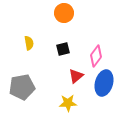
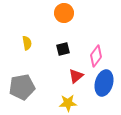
yellow semicircle: moved 2 px left
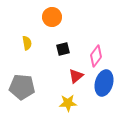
orange circle: moved 12 px left, 4 px down
gray pentagon: rotated 15 degrees clockwise
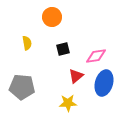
pink diamond: rotated 45 degrees clockwise
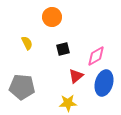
yellow semicircle: rotated 16 degrees counterclockwise
pink diamond: rotated 20 degrees counterclockwise
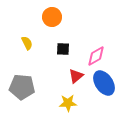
black square: rotated 16 degrees clockwise
blue ellipse: rotated 50 degrees counterclockwise
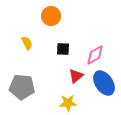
orange circle: moved 1 px left, 1 px up
pink diamond: moved 1 px left, 1 px up
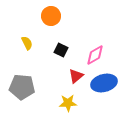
black square: moved 2 px left, 1 px down; rotated 24 degrees clockwise
blue ellipse: rotated 70 degrees counterclockwise
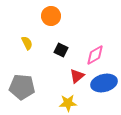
red triangle: moved 1 px right
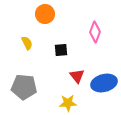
orange circle: moved 6 px left, 2 px up
black square: rotated 32 degrees counterclockwise
pink diamond: moved 23 px up; rotated 40 degrees counterclockwise
red triangle: rotated 28 degrees counterclockwise
gray pentagon: moved 2 px right
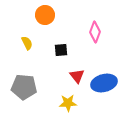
orange circle: moved 1 px down
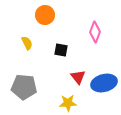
black square: rotated 16 degrees clockwise
red triangle: moved 1 px right, 1 px down
